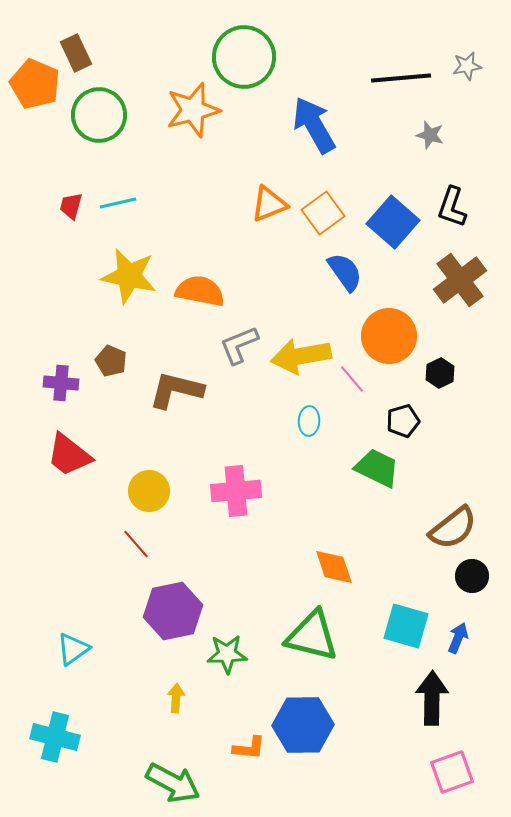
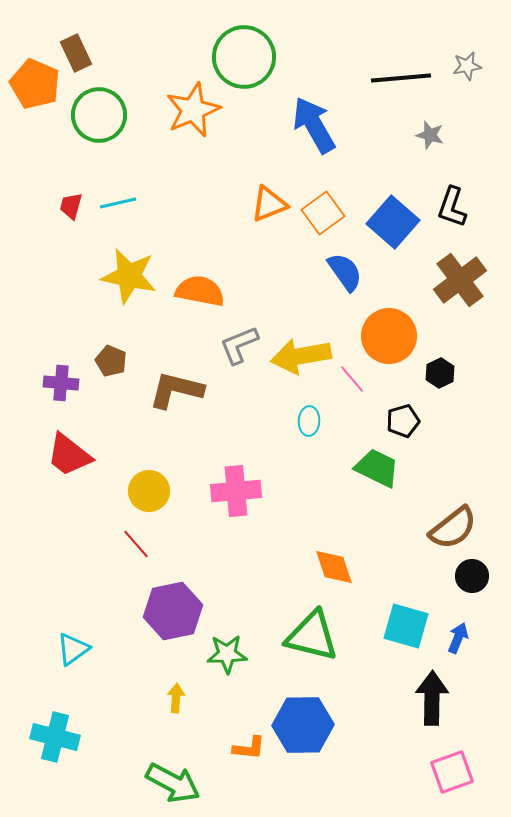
orange star at (193, 110): rotated 8 degrees counterclockwise
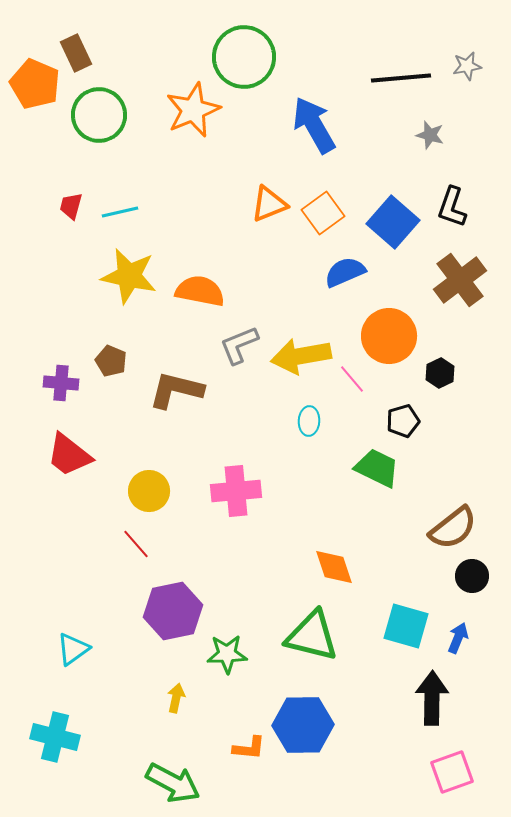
cyan line at (118, 203): moved 2 px right, 9 px down
blue semicircle at (345, 272): rotated 78 degrees counterclockwise
yellow arrow at (176, 698): rotated 8 degrees clockwise
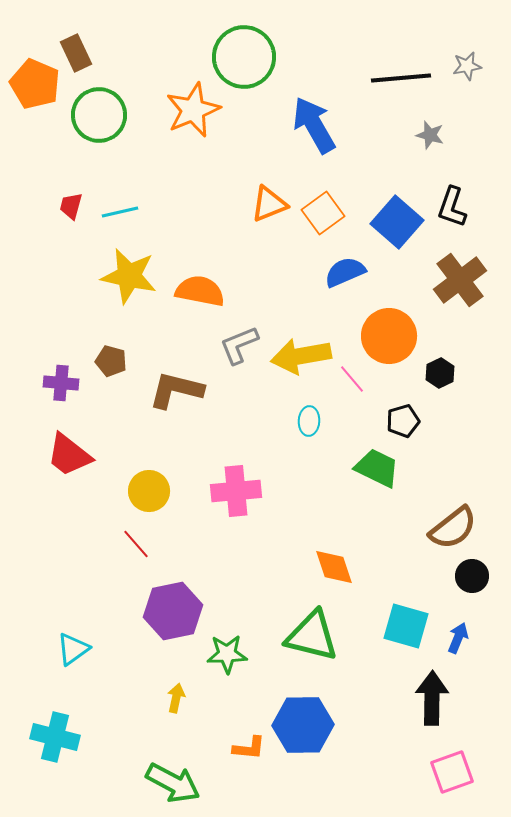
blue square at (393, 222): moved 4 px right
brown pentagon at (111, 361): rotated 8 degrees counterclockwise
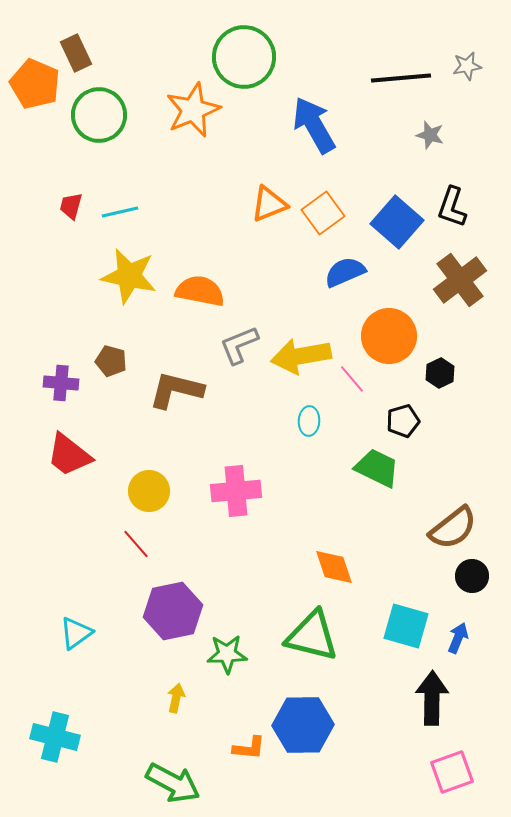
cyan triangle at (73, 649): moved 3 px right, 16 px up
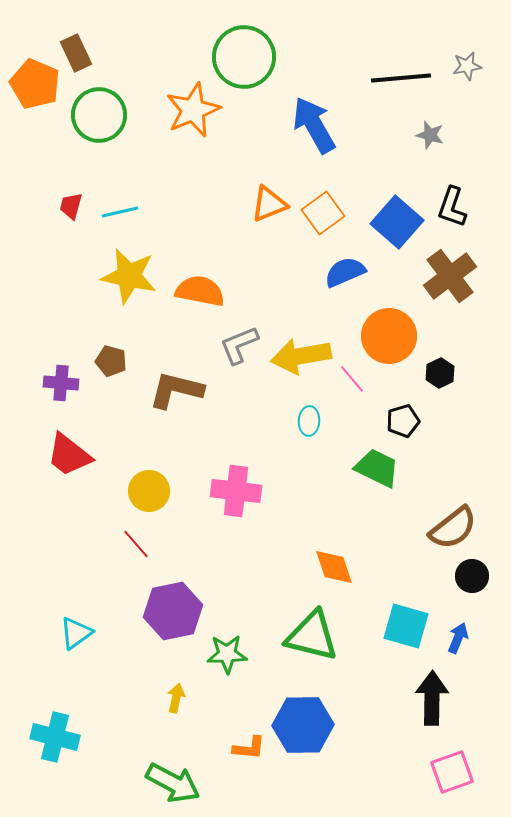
brown cross at (460, 280): moved 10 px left, 4 px up
pink cross at (236, 491): rotated 12 degrees clockwise
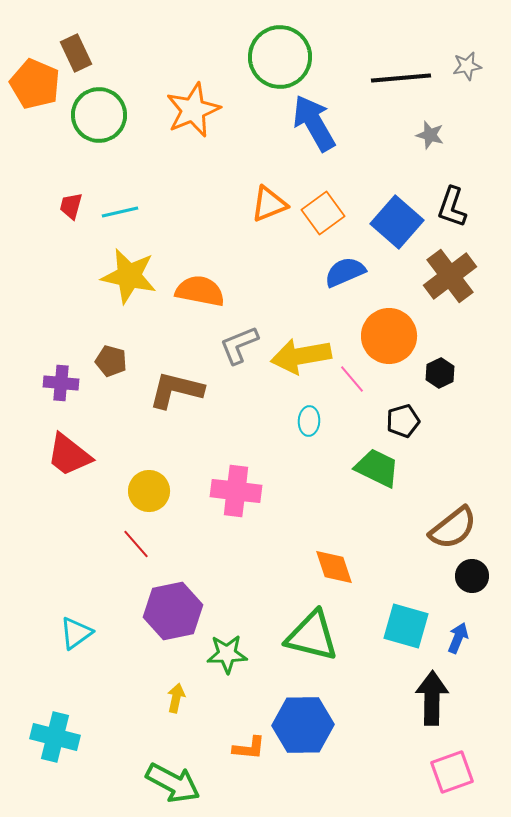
green circle at (244, 57): moved 36 px right
blue arrow at (314, 125): moved 2 px up
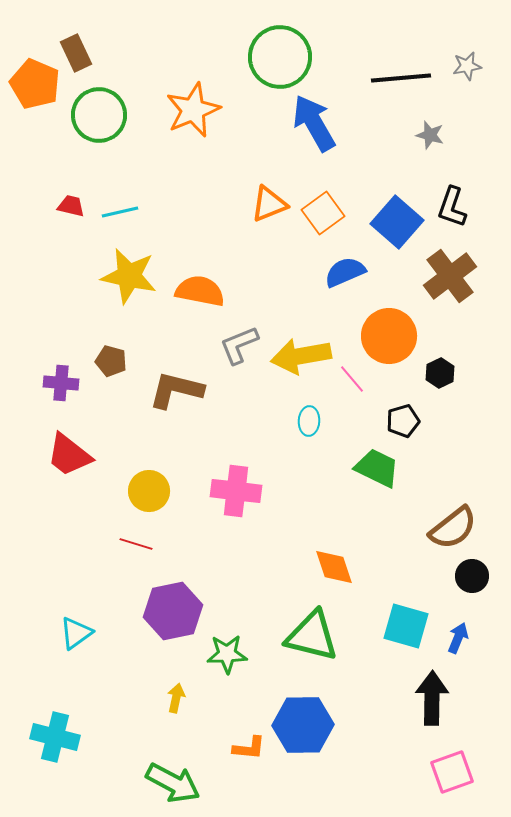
red trapezoid at (71, 206): rotated 88 degrees clockwise
red line at (136, 544): rotated 32 degrees counterclockwise
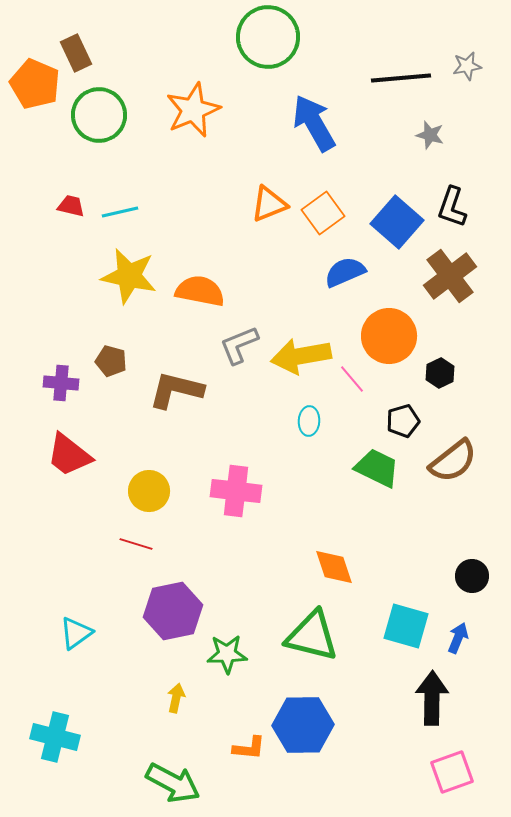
green circle at (280, 57): moved 12 px left, 20 px up
brown semicircle at (453, 528): moved 67 px up
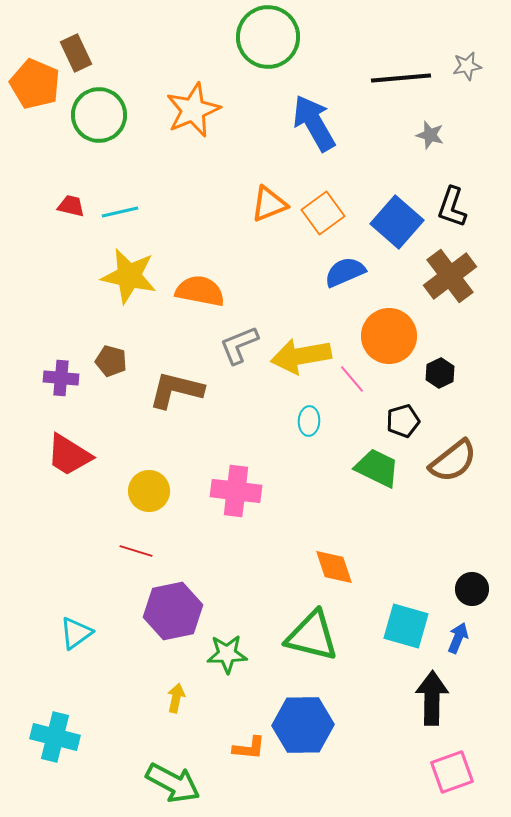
purple cross at (61, 383): moved 5 px up
red trapezoid at (69, 455): rotated 6 degrees counterclockwise
red line at (136, 544): moved 7 px down
black circle at (472, 576): moved 13 px down
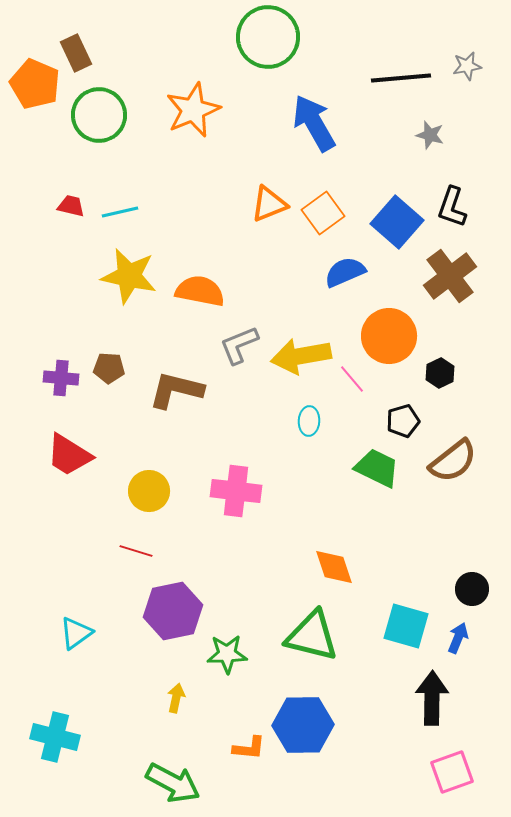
brown pentagon at (111, 361): moved 2 px left, 7 px down; rotated 12 degrees counterclockwise
